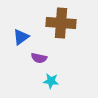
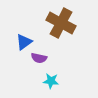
brown cross: rotated 24 degrees clockwise
blue triangle: moved 3 px right, 5 px down
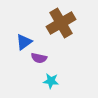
brown cross: rotated 32 degrees clockwise
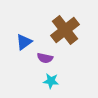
brown cross: moved 4 px right, 7 px down; rotated 8 degrees counterclockwise
purple semicircle: moved 6 px right
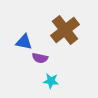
blue triangle: rotated 48 degrees clockwise
purple semicircle: moved 5 px left
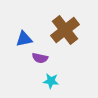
blue triangle: moved 3 px up; rotated 24 degrees counterclockwise
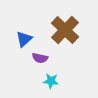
brown cross: rotated 8 degrees counterclockwise
blue triangle: rotated 30 degrees counterclockwise
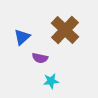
blue triangle: moved 2 px left, 2 px up
cyan star: rotated 14 degrees counterclockwise
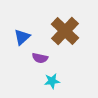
brown cross: moved 1 px down
cyan star: moved 1 px right
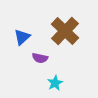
cyan star: moved 3 px right, 2 px down; rotated 21 degrees counterclockwise
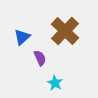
purple semicircle: rotated 126 degrees counterclockwise
cyan star: rotated 14 degrees counterclockwise
